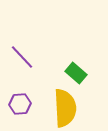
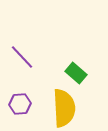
yellow semicircle: moved 1 px left
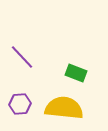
green rectangle: rotated 20 degrees counterclockwise
yellow semicircle: rotated 81 degrees counterclockwise
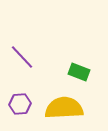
green rectangle: moved 3 px right, 1 px up
yellow semicircle: rotated 9 degrees counterclockwise
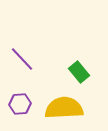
purple line: moved 2 px down
green rectangle: rotated 30 degrees clockwise
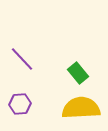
green rectangle: moved 1 px left, 1 px down
yellow semicircle: moved 17 px right
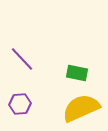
green rectangle: moved 1 px left; rotated 40 degrees counterclockwise
yellow semicircle: rotated 21 degrees counterclockwise
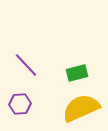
purple line: moved 4 px right, 6 px down
green rectangle: rotated 25 degrees counterclockwise
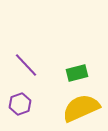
purple hexagon: rotated 15 degrees counterclockwise
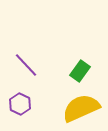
green rectangle: moved 3 px right, 2 px up; rotated 40 degrees counterclockwise
purple hexagon: rotated 15 degrees counterclockwise
